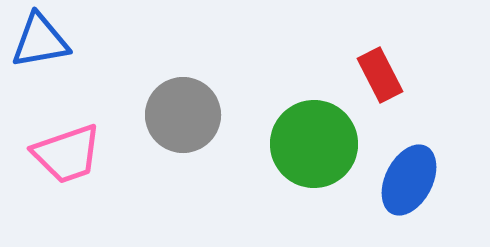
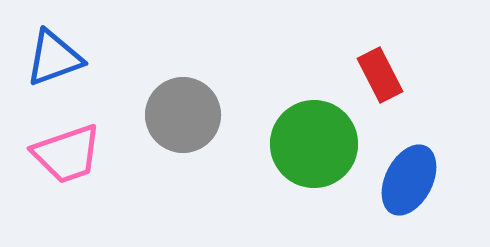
blue triangle: moved 14 px right, 17 px down; rotated 10 degrees counterclockwise
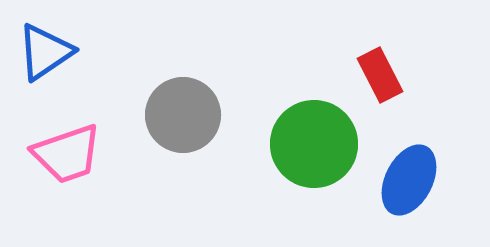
blue triangle: moved 9 px left, 6 px up; rotated 14 degrees counterclockwise
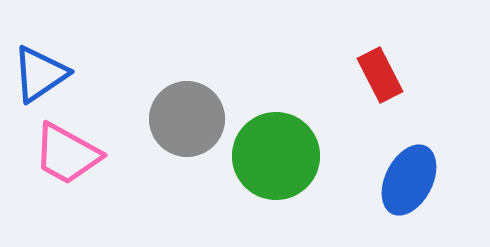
blue triangle: moved 5 px left, 22 px down
gray circle: moved 4 px right, 4 px down
green circle: moved 38 px left, 12 px down
pink trapezoid: rotated 48 degrees clockwise
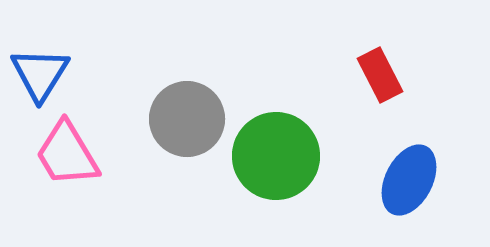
blue triangle: rotated 24 degrees counterclockwise
pink trapezoid: rotated 30 degrees clockwise
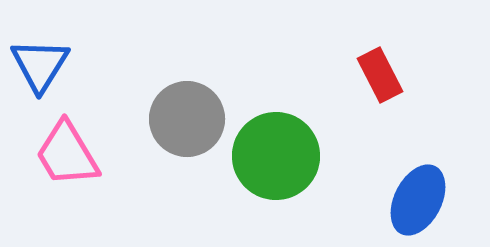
blue triangle: moved 9 px up
blue ellipse: moved 9 px right, 20 px down
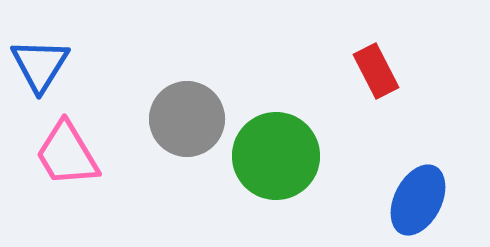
red rectangle: moved 4 px left, 4 px up
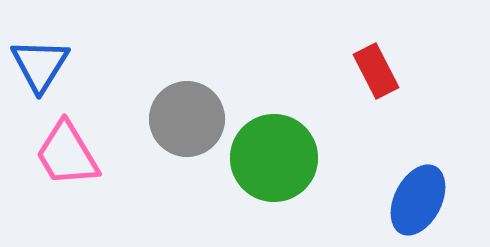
green circle: moved 2 px left, 2 px down
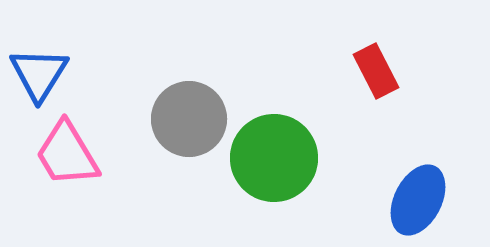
blue triangle: moved 1 px left, 9 px down
gray circle: moved 2 px right
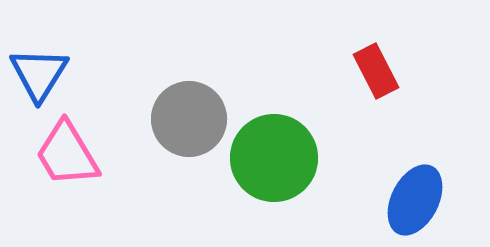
blue ellipse: moved 3 px left
